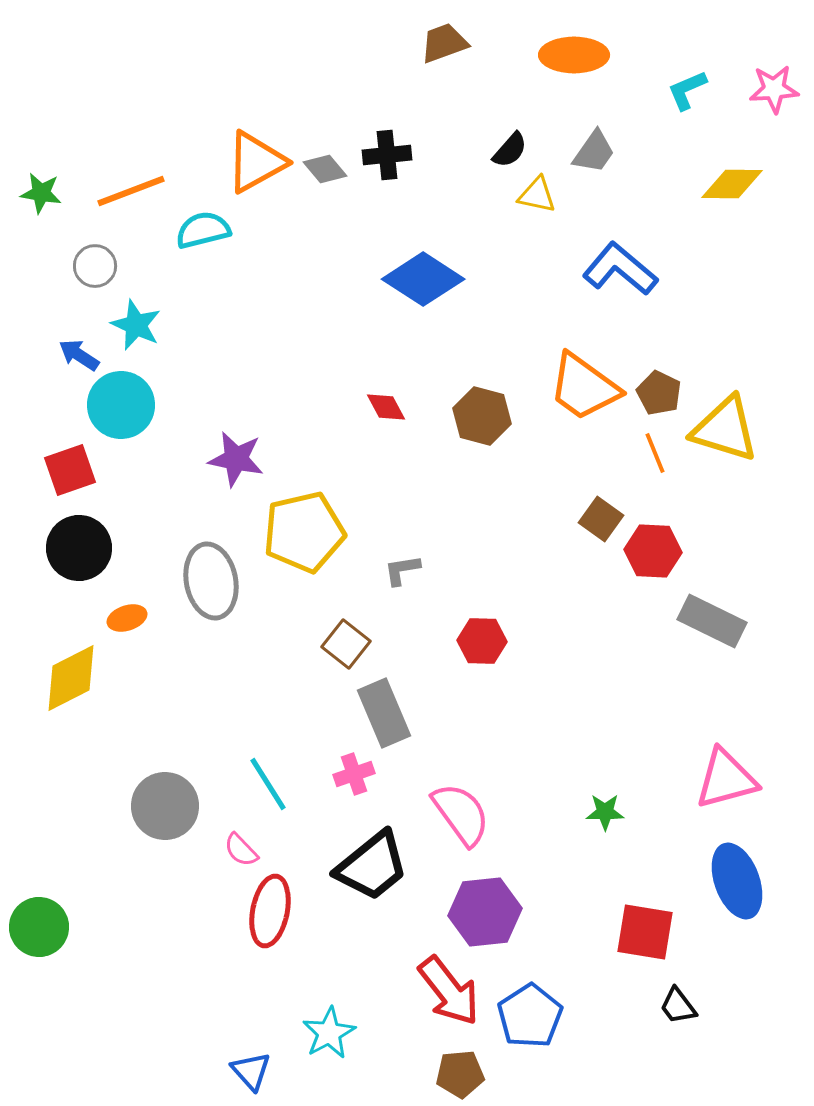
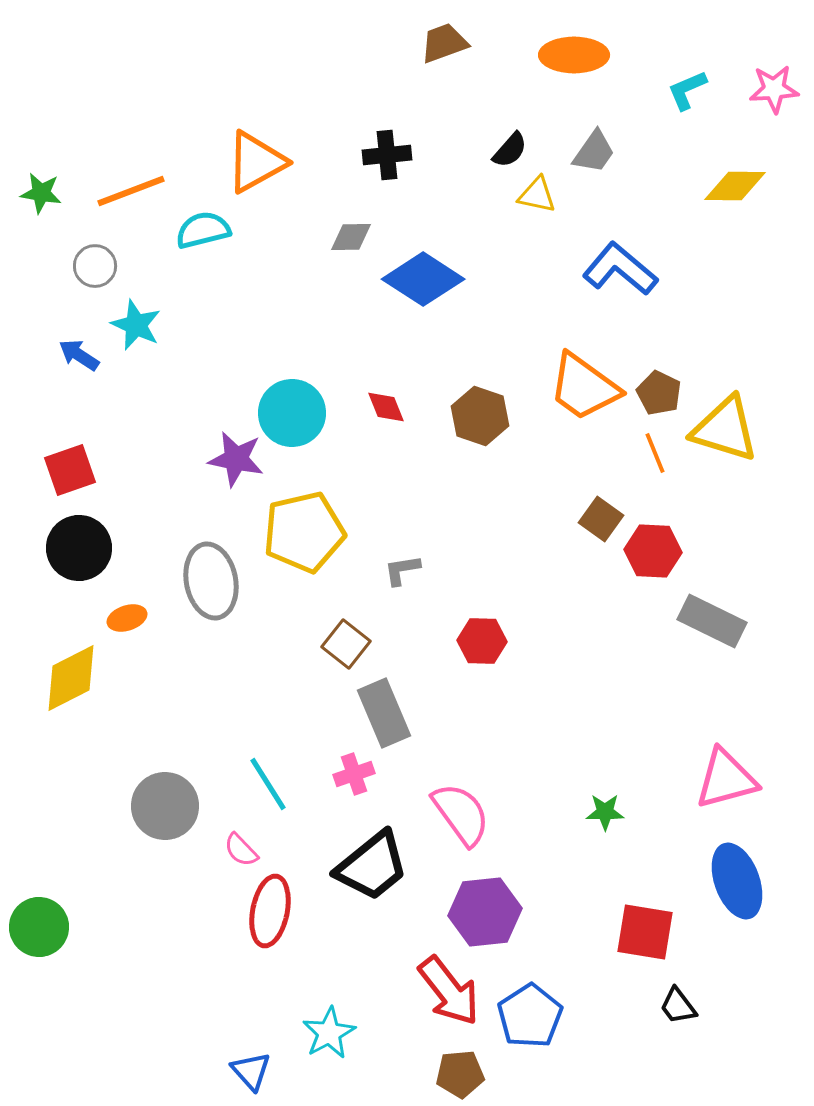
gray diamond at (325, 169): moved 26 px right, 68 px down; rotated 51 degrees counterclockwise
yellow diamond at (732, 184): moved 3 px right, 2 px down
cyan circle at (121, 405): moved 171 px right, 8 px down
red diamond at (386, 407): rotated 6 degrees clockwise
brown hexagon at (482, 416): moved 2 px left; rotated 4 degrees clockwise
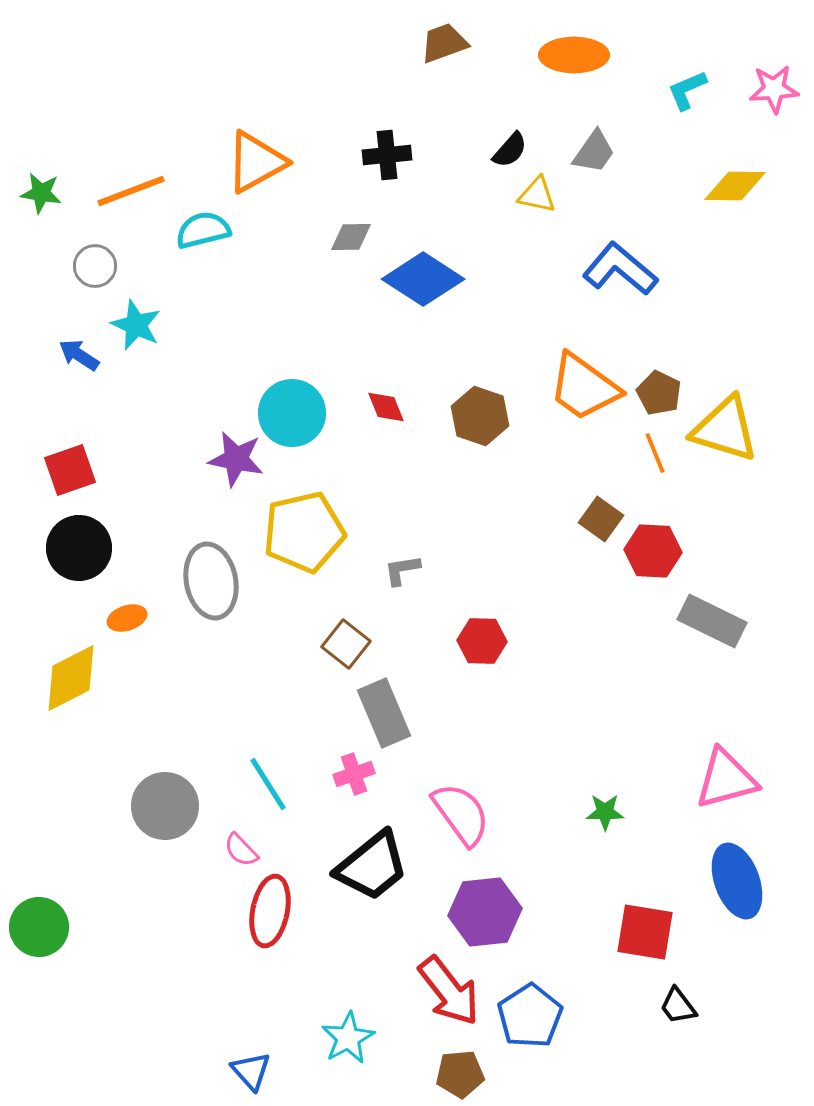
cyan star at (329, 1033): moved 19 px right, 5 px down
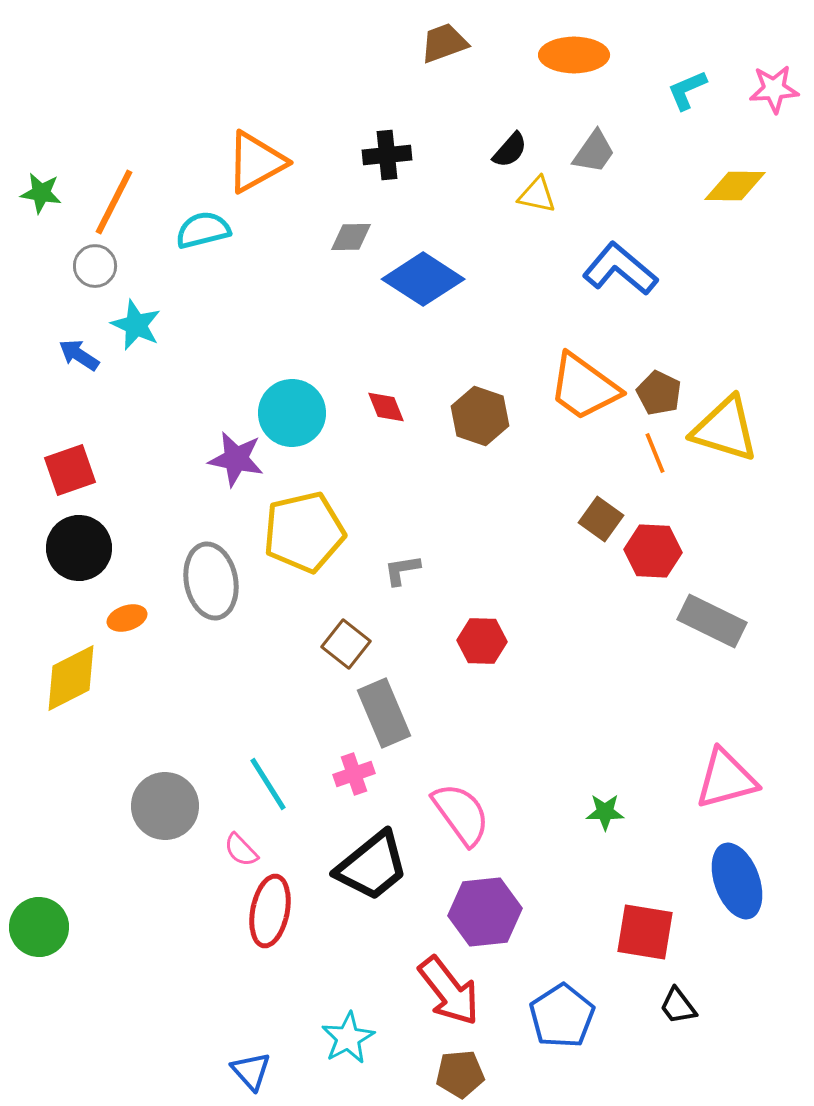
orange line at (131, 191): moved 17 px left, 11 px down; rotated 42 degrees counterclockwise
blue pentagon at (530, 1016): moved 32 px right
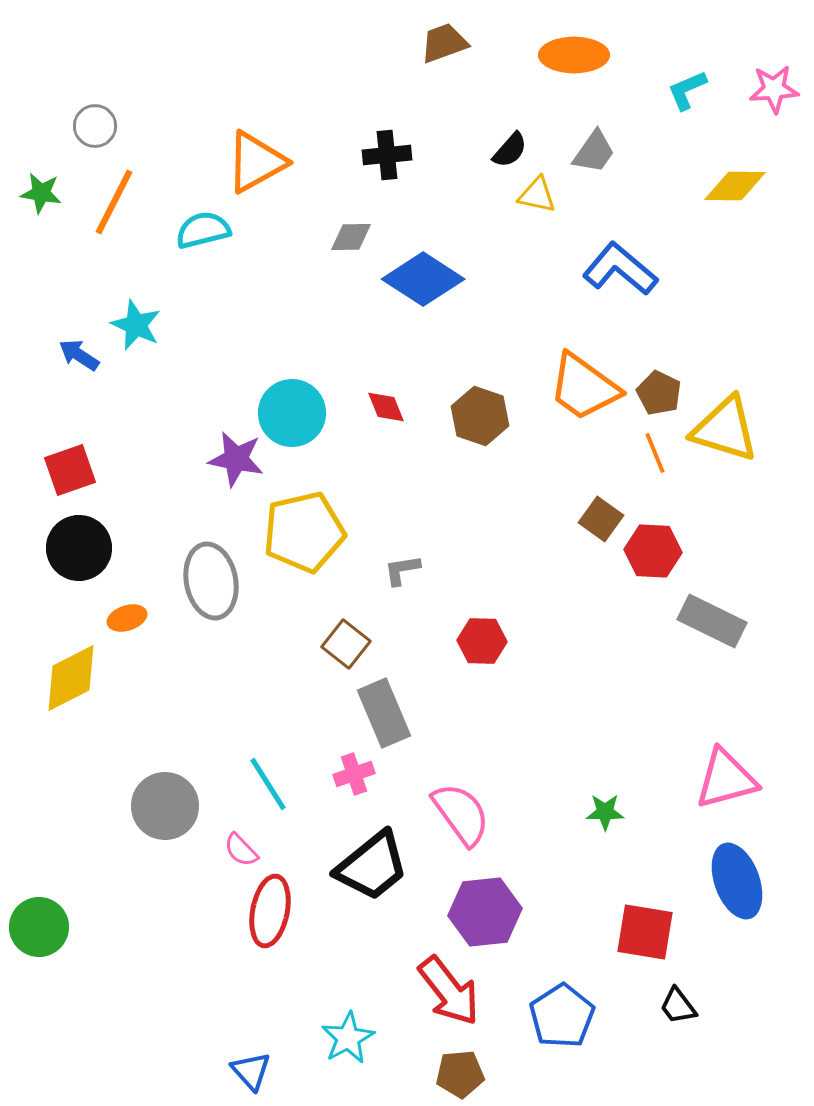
gray circle at (95, 266): moved 140 px up
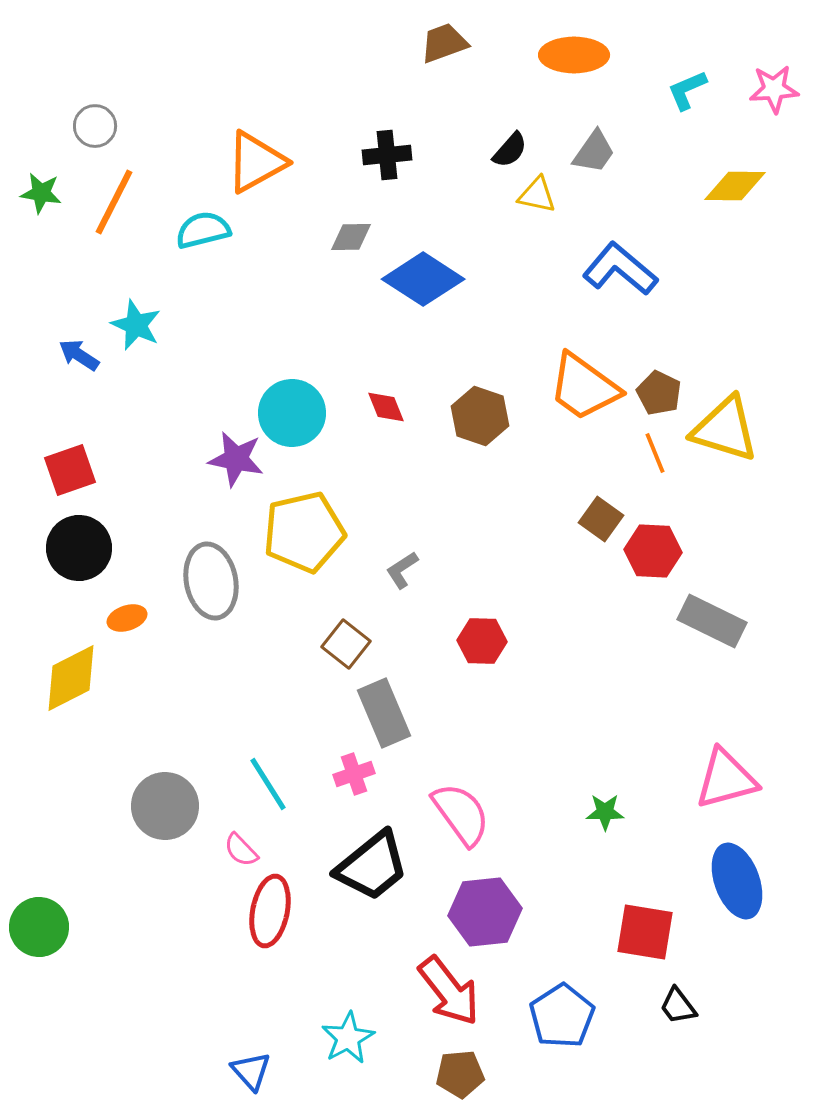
gray L-shape at (402, 570): rotated 24 degrees counterclockwise
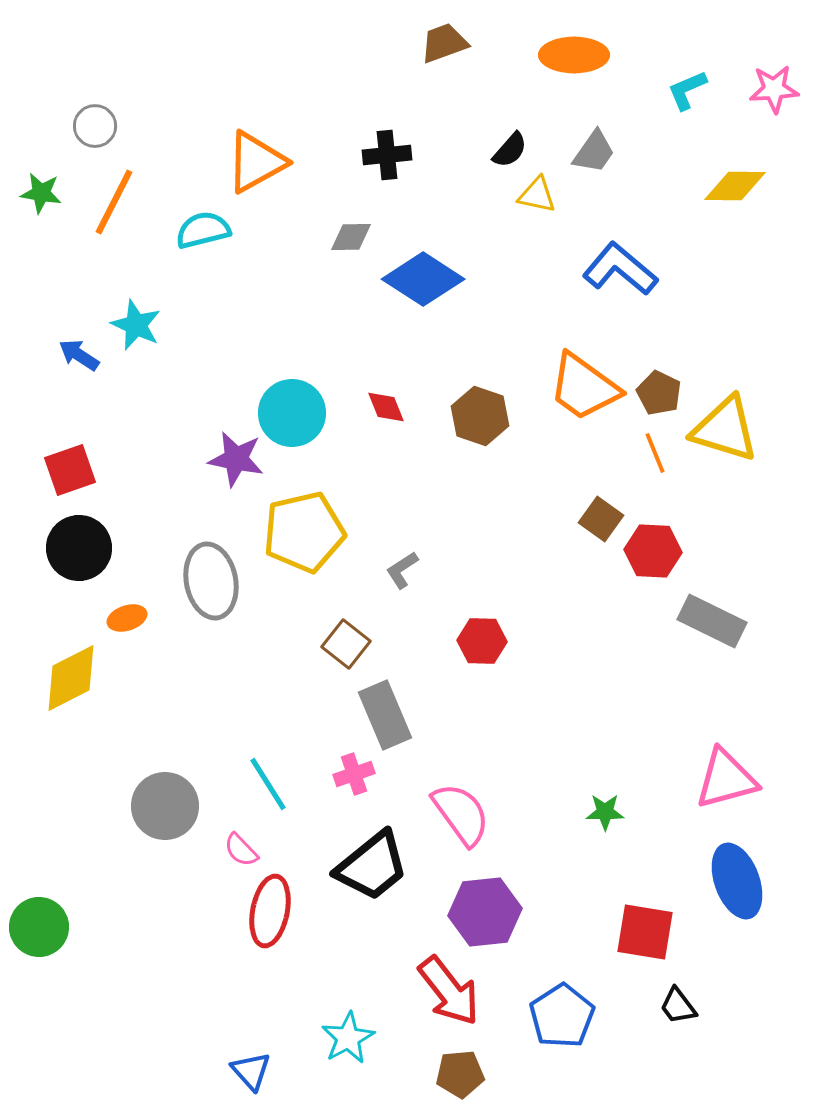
gray rectangle at (384, 713): moved 1 px right, 2 px down
